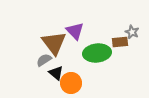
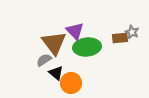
brown rectangle: moved 4 px up
green ellipse: moved 10 px left, 6 px up
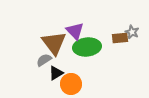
black triangle: rotated 49 degrees clockwise
orange circle: moved 1 px down
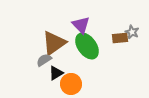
purple triangle: moved 6 px right, 6 px up
brown triangle: rotated 32 degrees clockwise
green ellipse: moved 1 px up; rotated 60 degrees clockwise
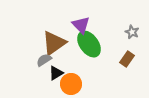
brown rectangle: moved 7 px right, 21 px down; rotated 49 degrees counterclockwise
green ellipse: moved 2 px right, 2 px up
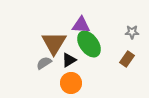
purple triangle: rotated 42 degrees counterclockwise
gray star: rotated 24 degrees counterclockwise
brown triangle: rotated 24 degrees counterclockwise
gray semicircle: moved 3 px down
black triangle: moved 13 px right, 13 px up
orange circle: moved 1 px up
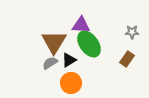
brown triangle: moved 1 px up
gray semicircle: moved 6 px right
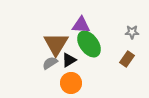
brown triangle: moved 2 px right, 2 px down
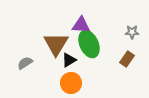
green ellipse: rotated 12 degrees clockwise
gray semicircle: moved 25 px left
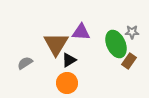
purple triangle: moved 7 px down
green ellipse: moved 27 px right
brown rectangle: moved 2 px right, 2 px down
orange circle: moved 4 px left
